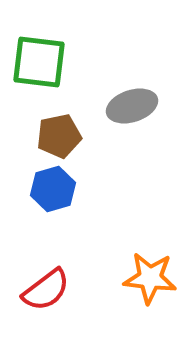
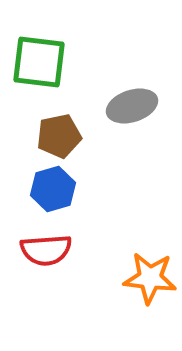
red semicircle: moved 40 px up; rotated 33 degrees clockwise
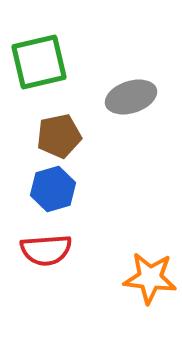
green square: rotated 20 degrees counterclockwise
gray ellipse: moved 1 px left, 9 px up
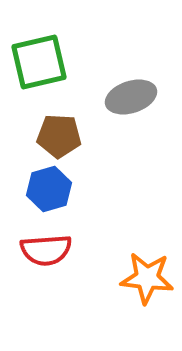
brown pentagon: rotated 15 degrees clockwise
blue hexagon: moved 4 px left
orange star: moved 3 px left
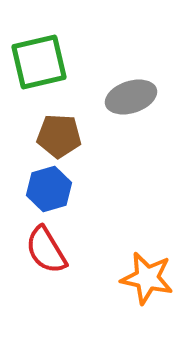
red semicircle: rotated 63 degrees clockwise
orange star: rotated 6 degrees clockwise
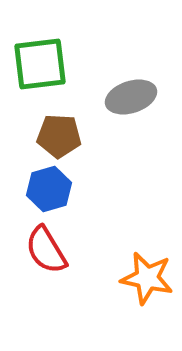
green square: moved 1 px right, 2 px down; rotated 6 degrees clockwise
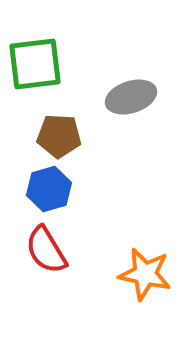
green square: moved 5 px left
orange star: moved 2 px left, 4 px up
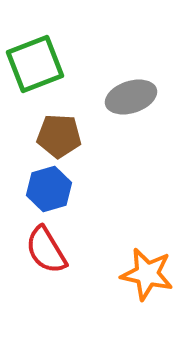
green square: rotated 14 degrees counterclockwise
orange star: moved 2 px right
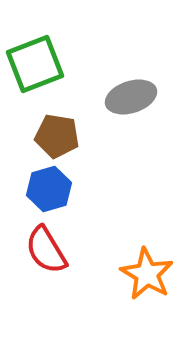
brown pentagon: moved 2 px left; rotated 6 degrees clockwise
orange star: rotated 18 degrees clockwise
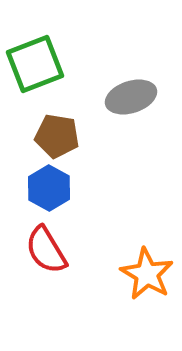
blue hexagon: moved 1 px up; rotated 15 degrees counterclockwise
